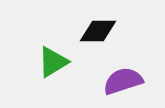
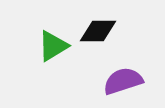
green triangle: moved 16 px up
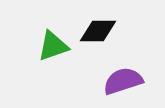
green triangle: rotated 12 degrees clockwise
